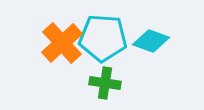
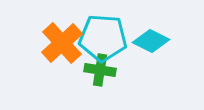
cyan diamond: rotated 6 degrees clockwise
green cross: moved 5 px left, 13 px up
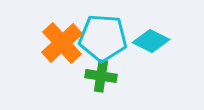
green cross: moved 1 px right, 6 px down
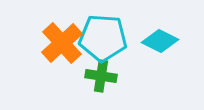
cyan diamond: moved 9 px right
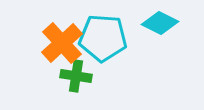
cyan diamond: moved 18 px up
green cross: moved 25 px left
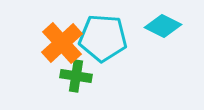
cyan diamond: moved 3 px right, 3 px down
